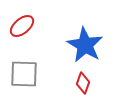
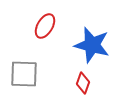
red ellipse: moved 23 px right; rotated 20 degrees counterclockwise
blue star: moved 7 px right; rotated 15 degrees counterclockwise
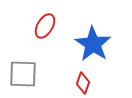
blue star: moved 1 px right, 1 px up; rotated 18 degrees clockwise
gray square: moved 1 px left
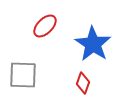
red ellipse: rotated 15 degrees clockwise
gray square: moved 1 px down
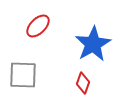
red ellipse: moved 7 px left
blue star: rotated 9 degrees clockwise
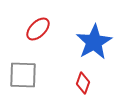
red ellipse: moved 3 px down
blue star: moved 1 px right, 2 px up
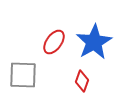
red ellipse: moved 16 px right, 13 px down; rotated 10 degrees counterclockwise
red diamond: moved 1 px left, 2 px up
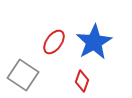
gray square: rotated 32 degrees clockwise
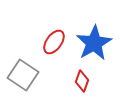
blue star: moved 1 px down
